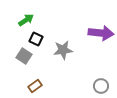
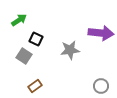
green arrow: moved 7 px left
gray star: moved 7 px right
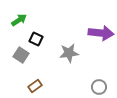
gray star: moved 1 px left, 3 px down
gray square: moved 3 px left, 1 px up
gray circle: moved 2 px left, 1 px down
